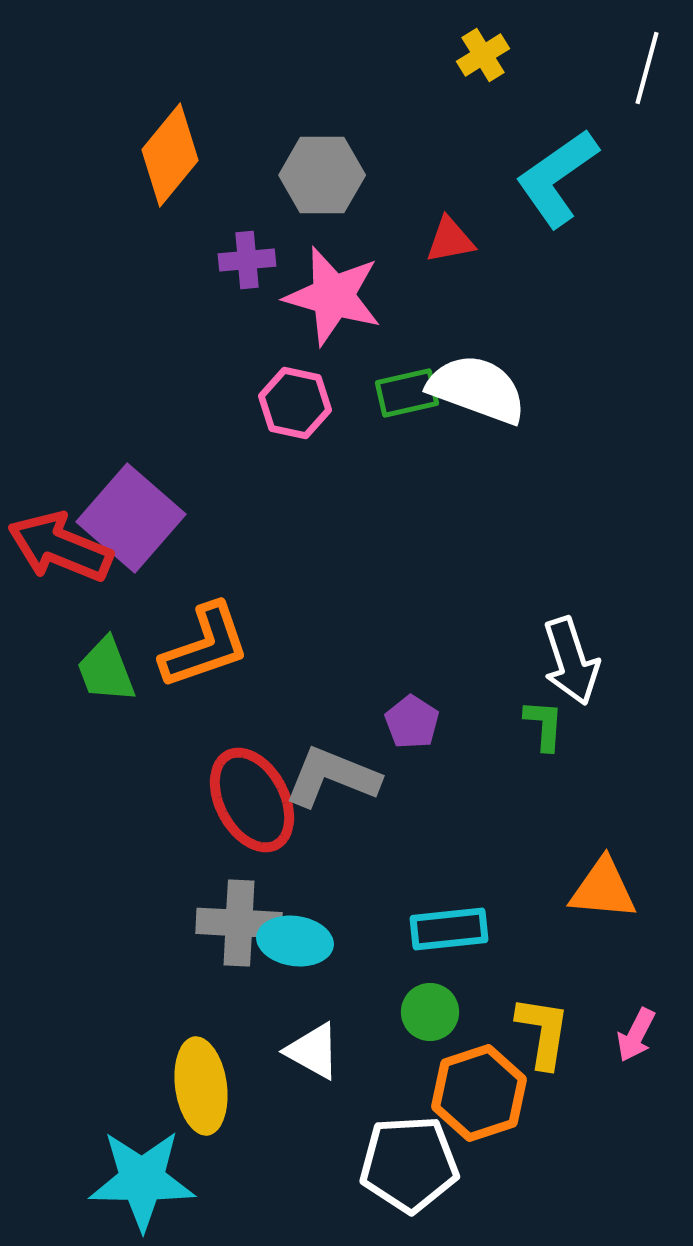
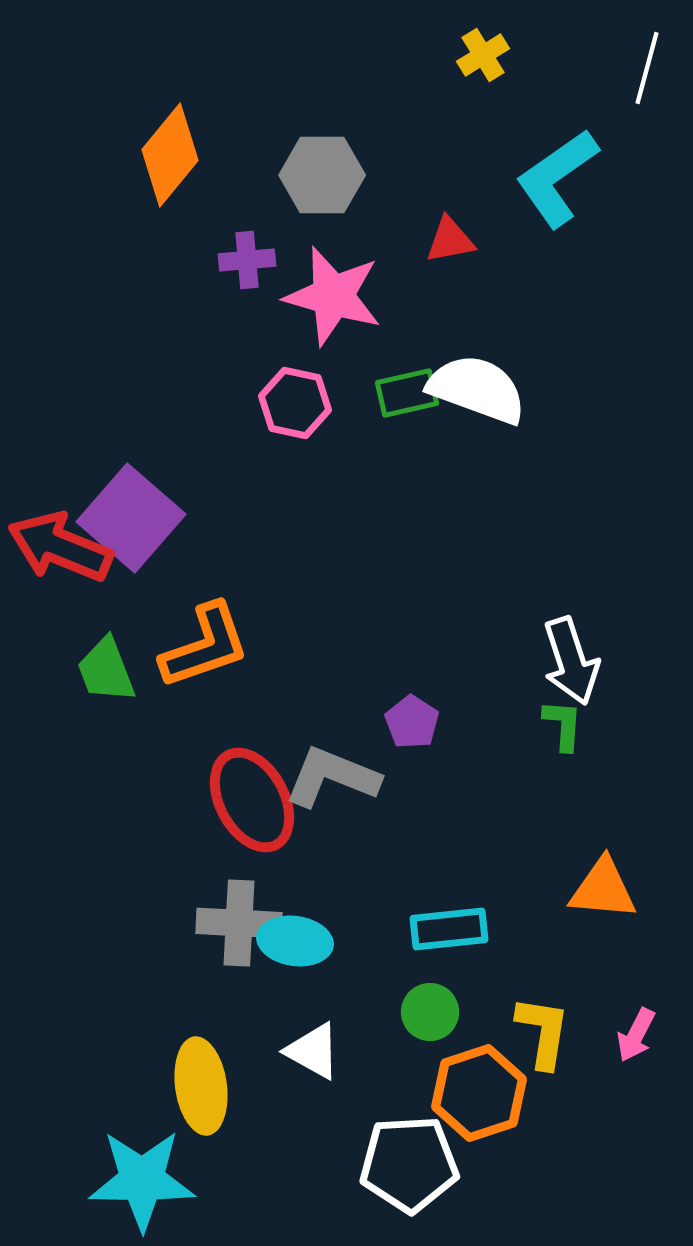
green L-shape: moved 19 px right
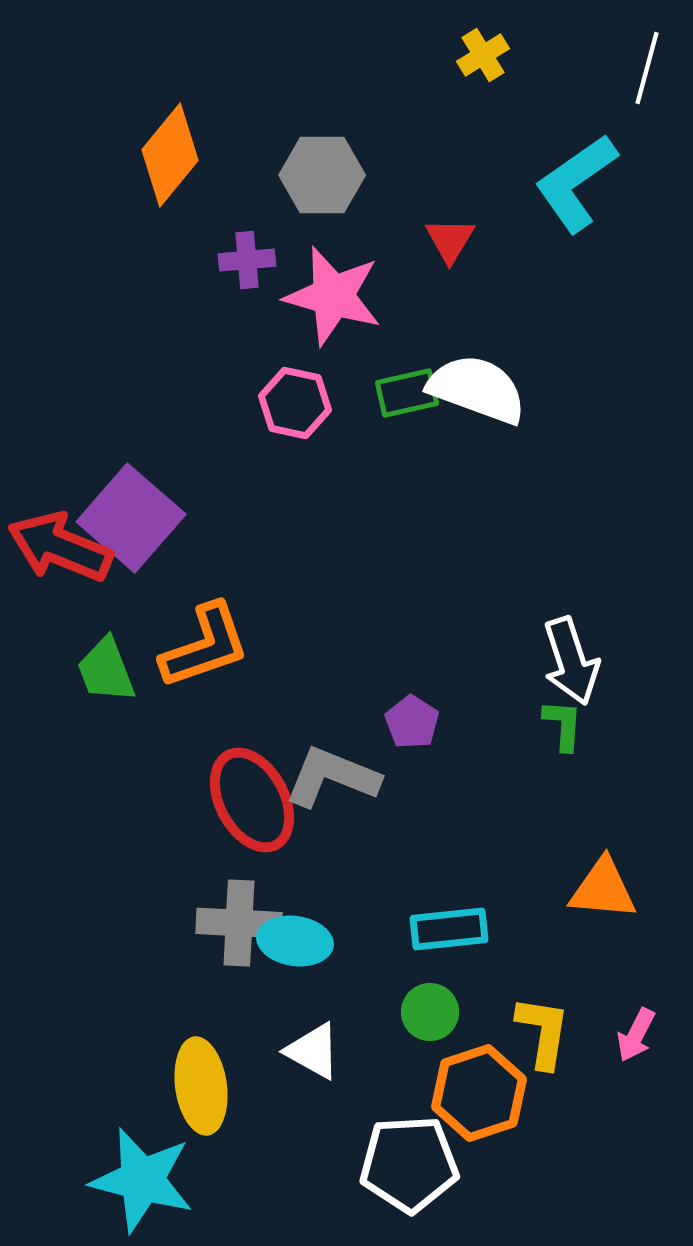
cyan L-shape: moved 19 px right, 5 px down
red triangle: rotated 48 degrees counterclockwise
cyan star: rotated 14 degrees clockwise
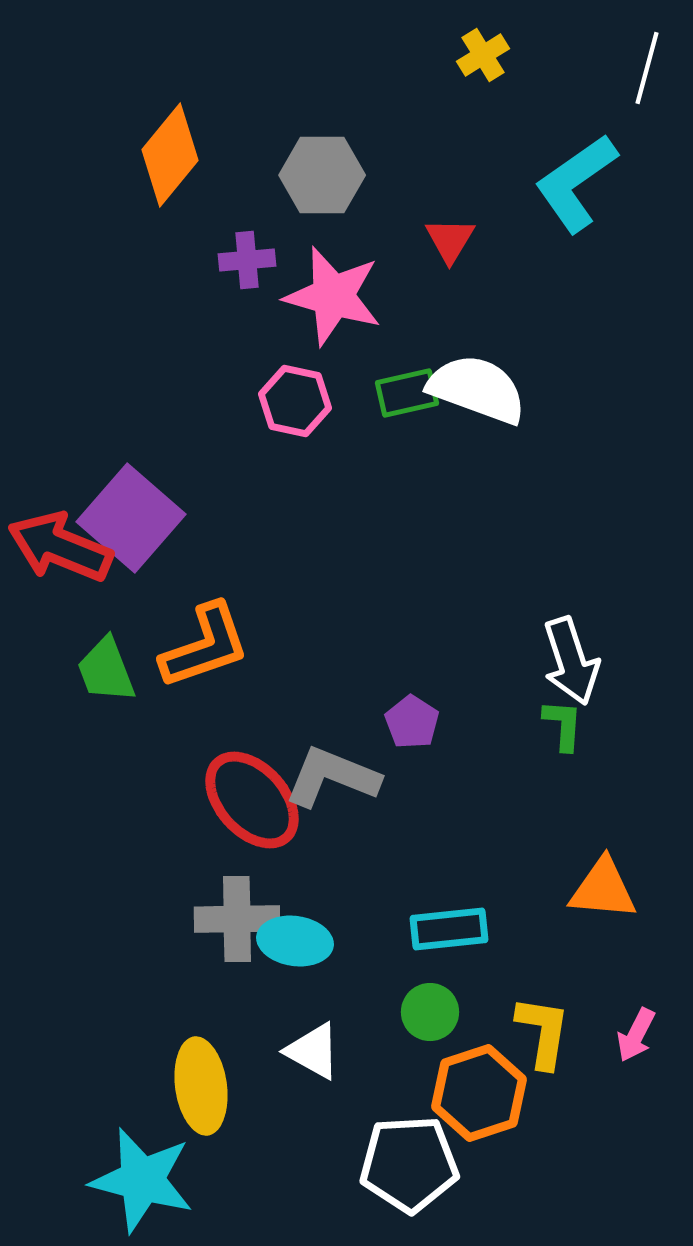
pink hexagon: moved 2 px up
red ellipse: rotated 14 degrees counterclockwise
gray cross: moved 2 px left, 4 px up; rotated 4 degrees counterclockwise
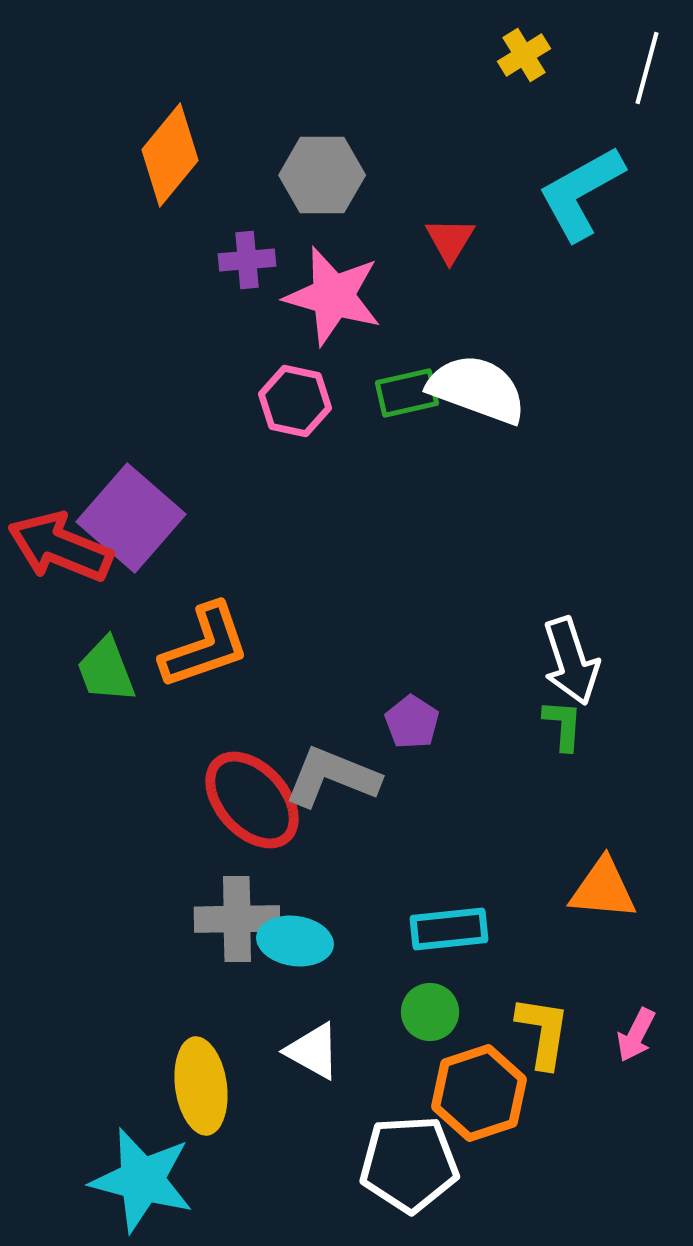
yellow cross: moved 41 px right
cyan L-shape: moved 5 px right, 10 px down; rotated 6 degrees clockwise
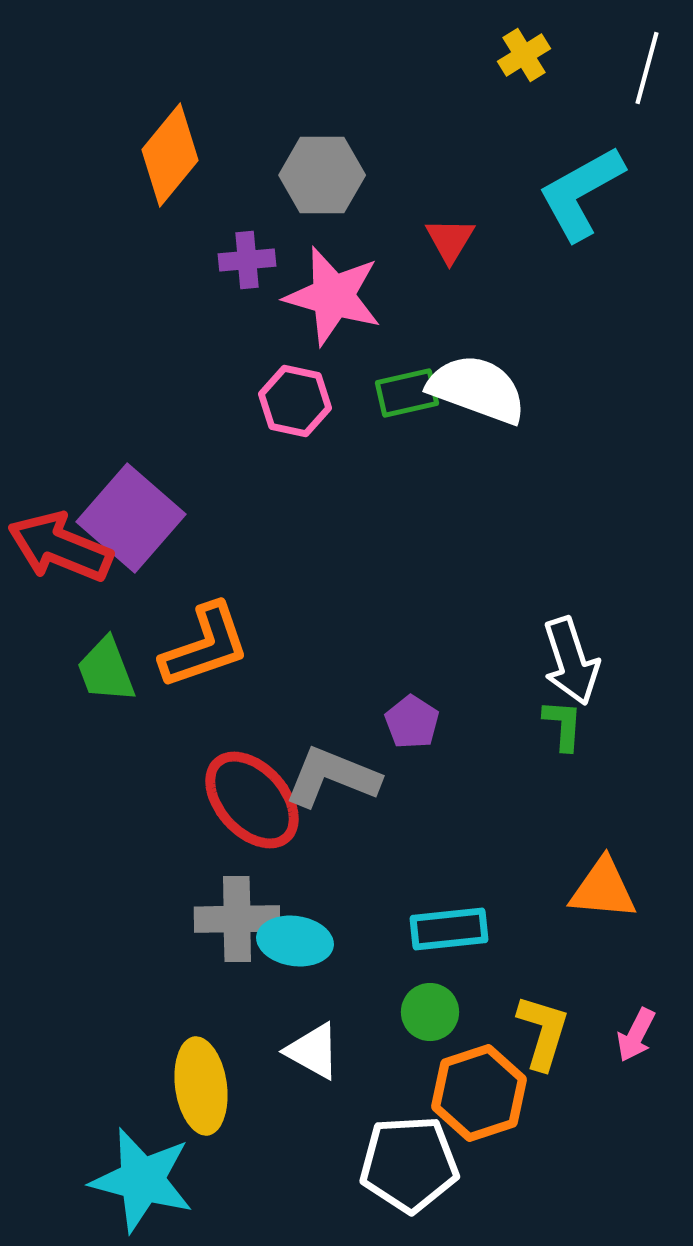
yellow L-shape: rotated 8 degrees clockwise
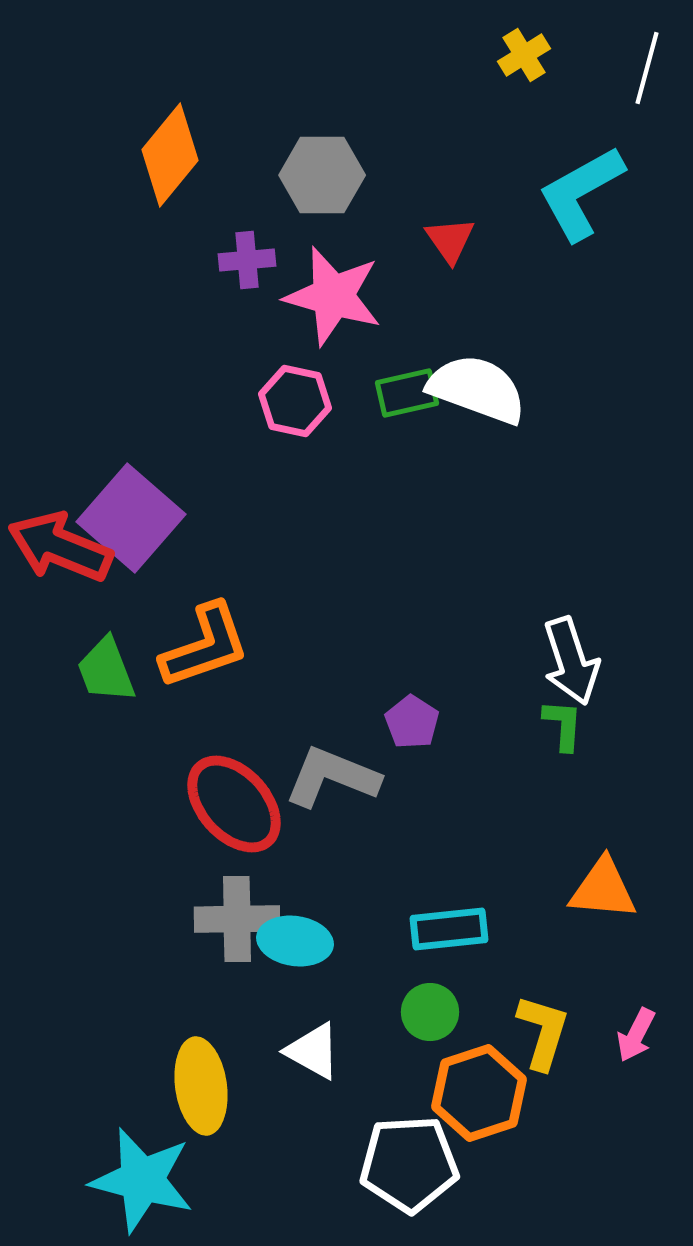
red triangle: rotated 6 degrees counterclockwise
red ellipse: moved 18 px left, 4 px down
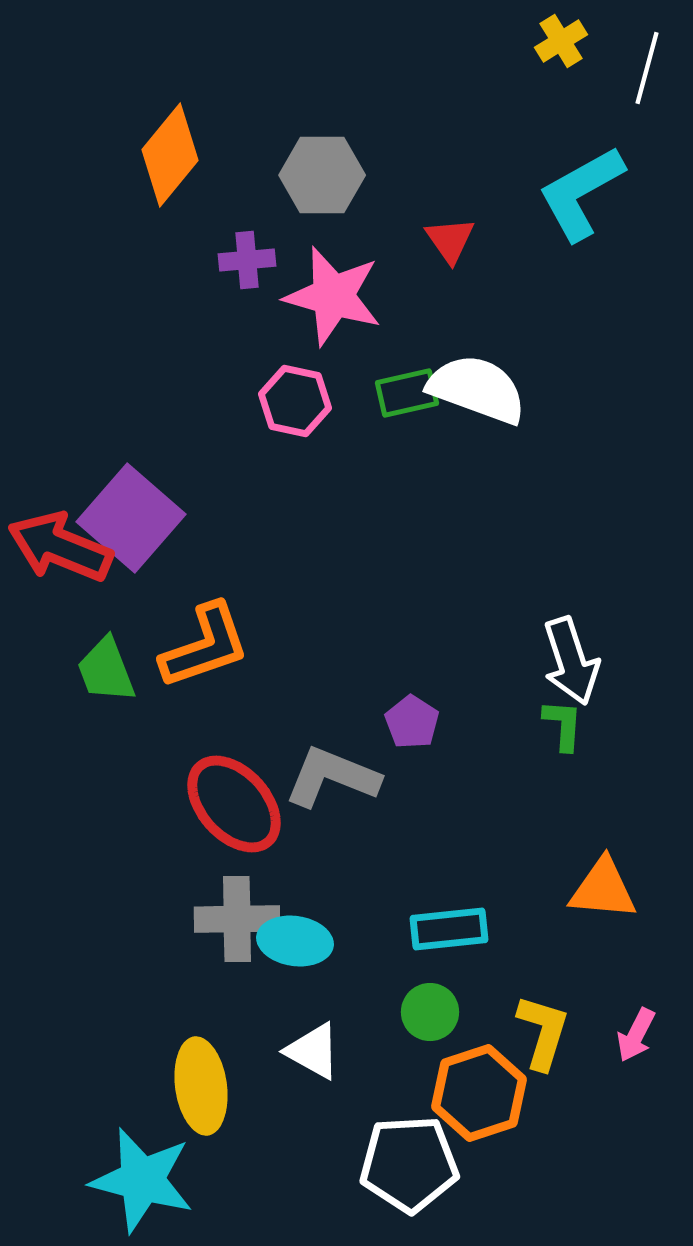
yellow cross: moved 37 px right, 14 px up
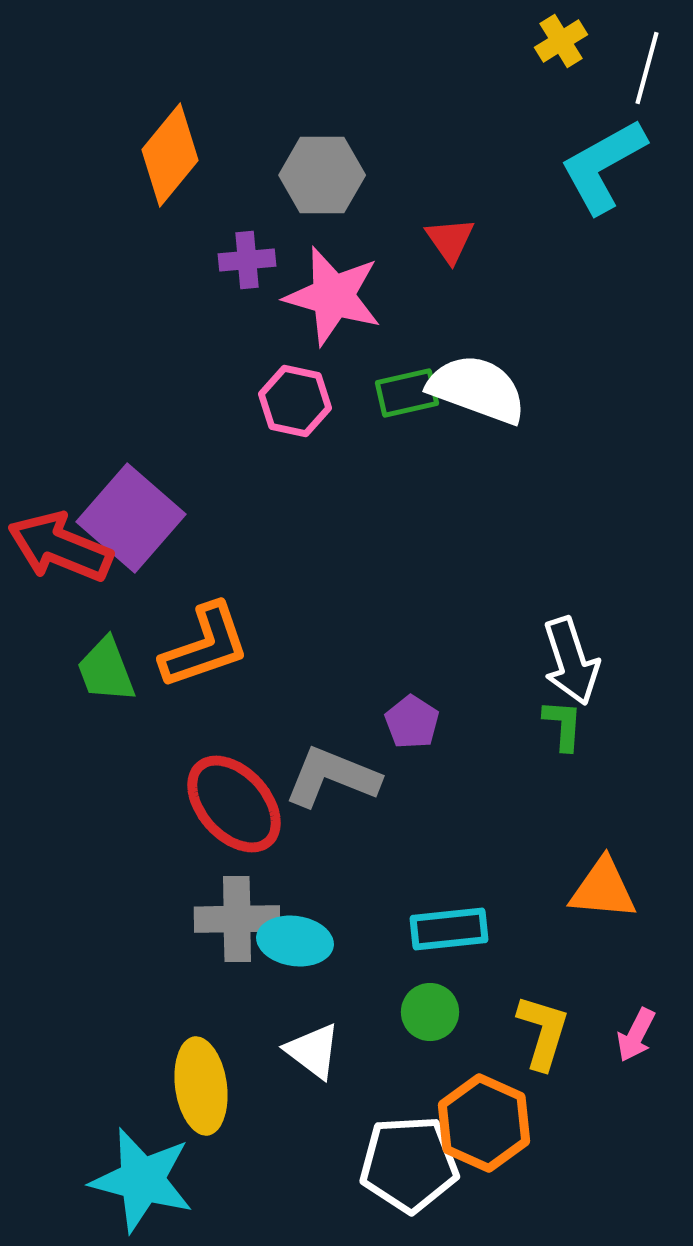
cyan L-shape: moved 22 px right, 27 px up
white triangle: rotated 8 degrees clockwise
orange hexagon: moved 5 px right, 30 px down; rotated 18 degrees counterclockwise
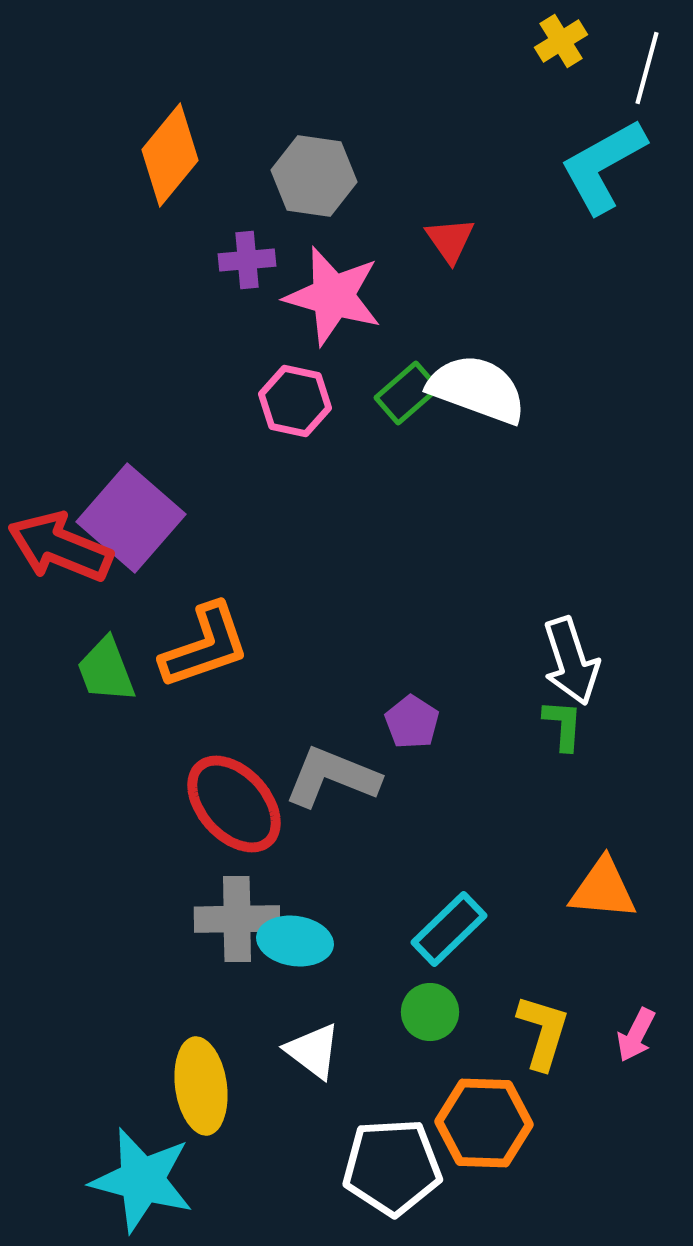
gray hexagon: moved 8 px left, 1 px down; rotated 8 degrees clockwise
green rectangle: rotated 28 degrees counterclockwise
cyan rectangle: rotated 38 degrees counterclockwise
orange hexagon: rotated 22 degrees counterclockwise
white pentagon: moved 17 px left, 3 px down
